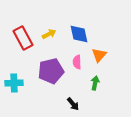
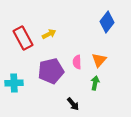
blue diamond: moved 28 px right, 12 px up; rotated 50 degrees clockwise
orange triangle: moved 5 px down
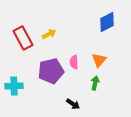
blue diamond: rotated 25 degrees clockwise
pink semicircle: moved 3 px left
cyan cross: moved 3 px down
black arrow: rotated 16 degrees counterclockwise
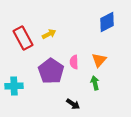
purple pentagon: rotated 25 degrees counterclockwise
green arrow: rotated 24 degrees counterclockwise
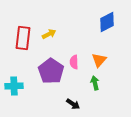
red rectangle: rotated 35 degrees clockwise
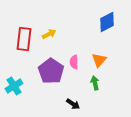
red rectangle: moved 1 px right, 1 px down
cyan cross: rotated 30 degrees counterclockwise
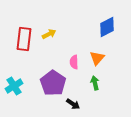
blue diamond: moved 5 px down
orange triangle: moved 2 px left, 2 px up
purple pentagon: moved 2 px right, 12 px down
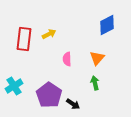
blue diamond: moved 2 px up
pink semicircle: moved 7 px left, 3 px up
purple pentagon: moved 4 px left, 12 px down
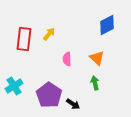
yellow arrow: rotated 24 degrees counterclockwise
orange triangle: rotated 28 degrees counterclockwise
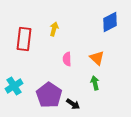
blue diamond: moved 3 px right, 3 px up
yellow arrow: moved 5 px right, 5 px up; rotated 24 degrees counterclockwise
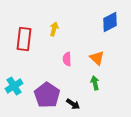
purple pentagon: moved 2 px left
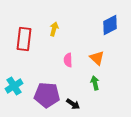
blue diamond: moved 3 px down
pink semicircle: moved 1 px right, 1 px down
purple pentagon: rotated 30 degrees counterclockwise
